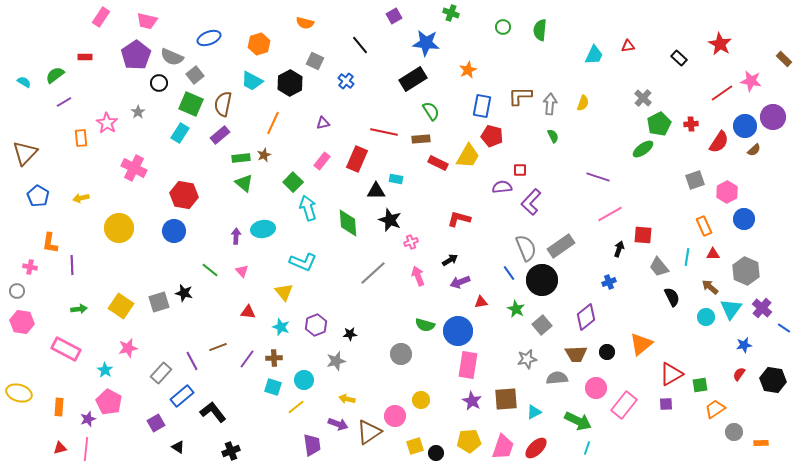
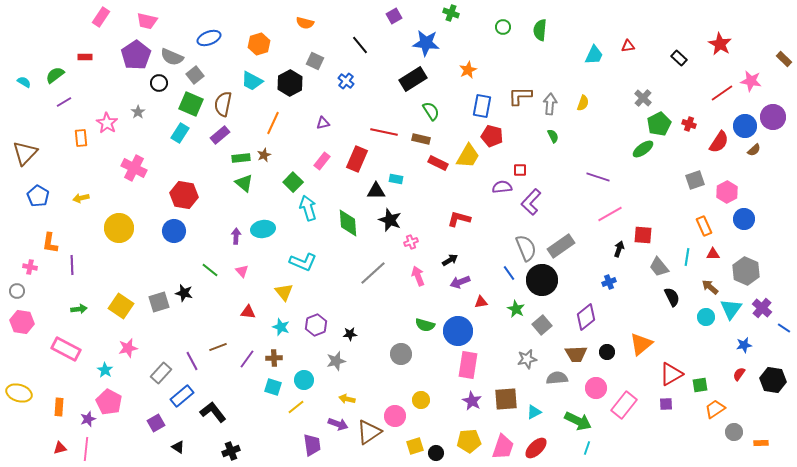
red cross at (691, 124): moved 2 px left; rotated 24 degrees clockwise
brown rectangle at (421, 139): rotated 18 degrees clockwise
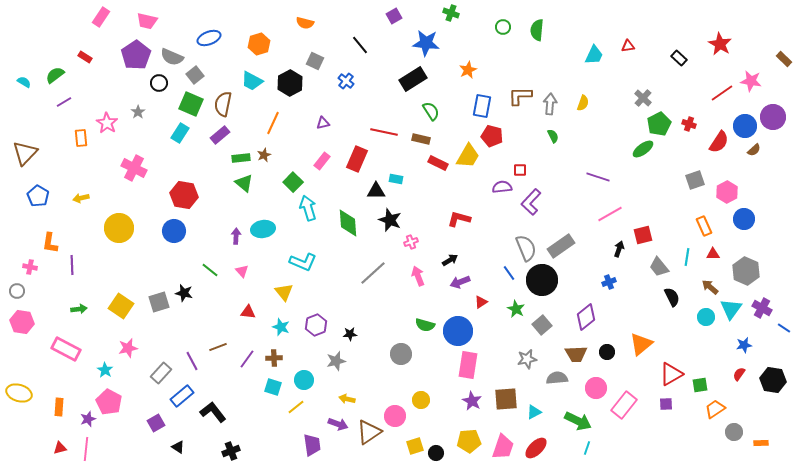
green semicircle at (540, 30): moved 3 px left
red rectangle at (85, 57): rotated 32 degrees clockwise
red square at (643, 235): rotated 18 degrees counterclockwise
red triangle at (481, 302): rotated 24 degrees counterclockwise
purple cross at (762, 308): rotated 12 degrees counterclockwise
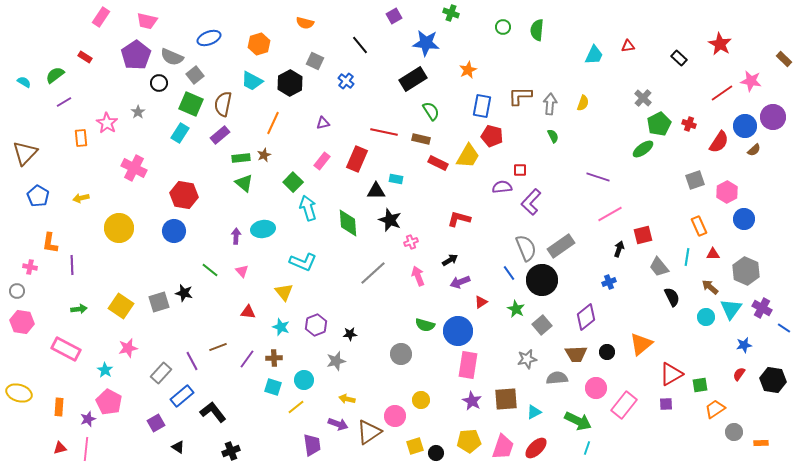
orange rectangle at (704, 226): moved 5 px left
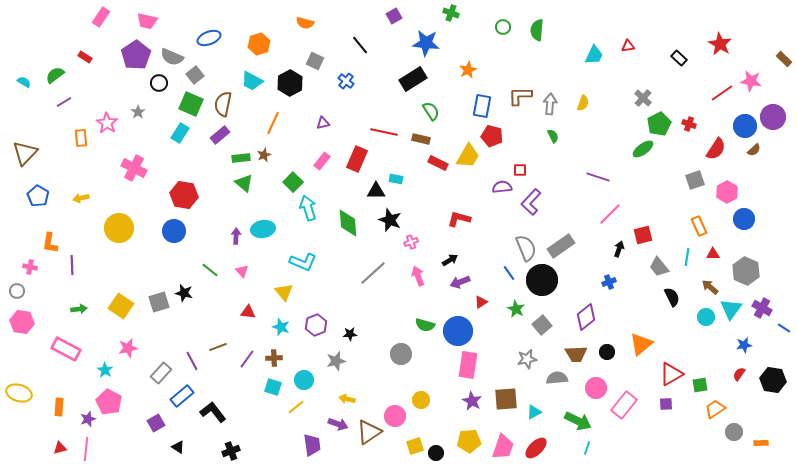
red semicircle at (719, 142): moved 3 px left, 7 px down
pink line at (610, 214): rotated 15 degrees counterclockwise
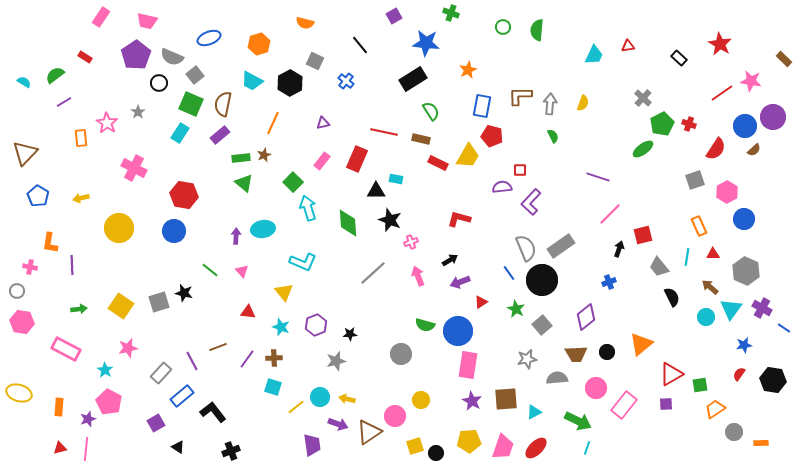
green pentagon at (659, 124): moved 3 px right
cyan circle at (304, 380): moved 16 px right, 17 px down
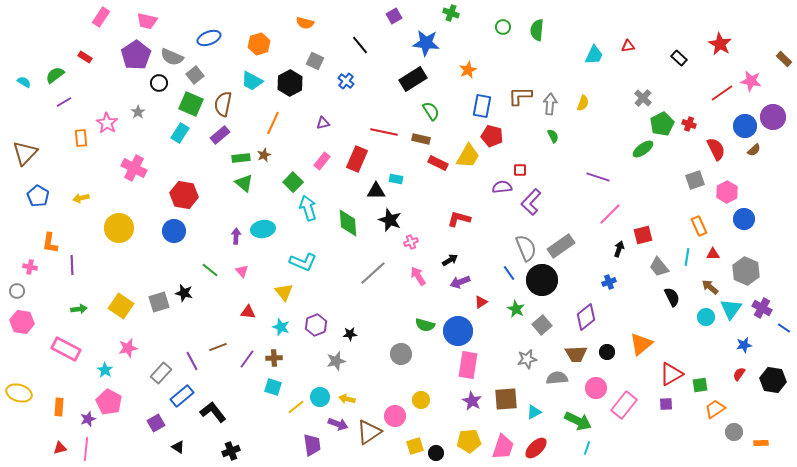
red semicircle at (716, 149): rotated 60 degrees counterclockwise
pink arrow at (418, 276): rotated 12 degrees counterclockwise
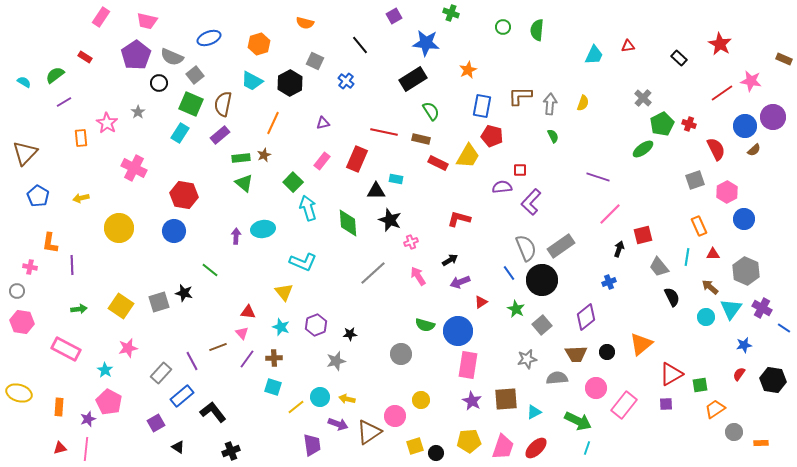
brown rectangle at (784, 59): rotated 21 degrees counterclockwise
pink triangle at (242, 271): moved 62 px down
